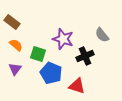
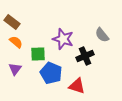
orange semicircle: moved 3 px up
green square: rotated 21 degrees counterclockwise
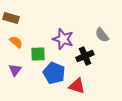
brown rectangle: moved 1 px left, 4 px up; rotated 21 degrees counterclockwise
purple triangle: moved 1 px down
blue pentagon: moved 3 px right
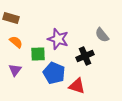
purple star: moved 5 px left
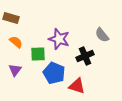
purple star: moved 1 px right
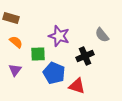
purple star: moved 3 px up
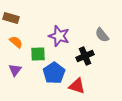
blue pentagon: rotated 15 degrees clockwise
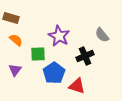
purple star: rotated 10 degrees clockwise
orange semicircle: moved 2 px up
